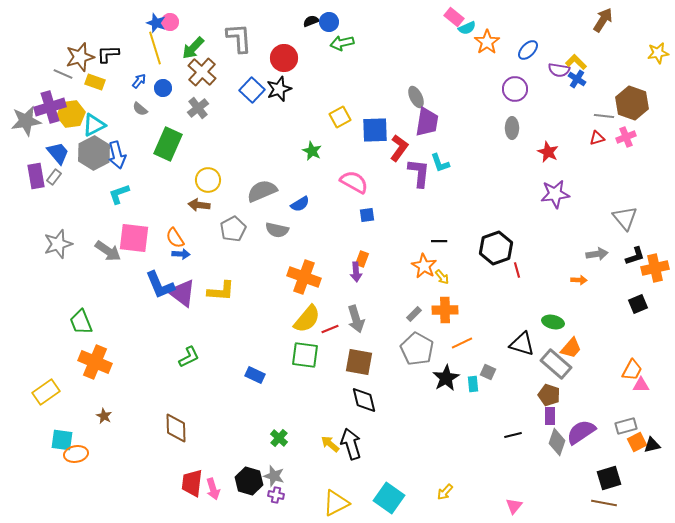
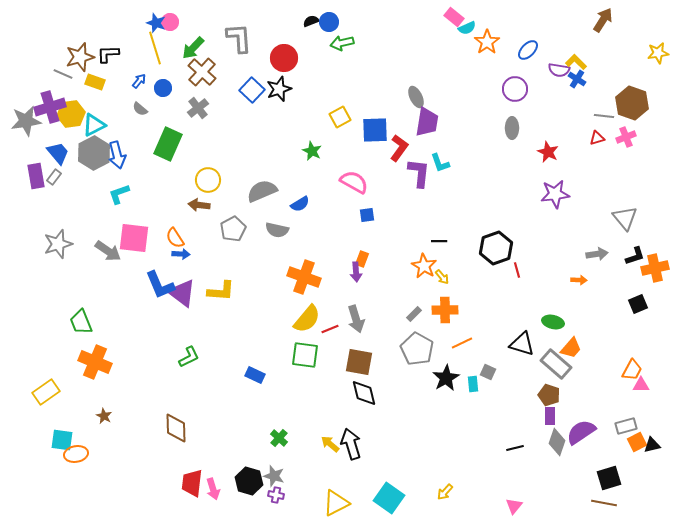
black diamond at (364, 400): moved 7 px up
black line at (513, 435): moved 2 px right, 13 px down
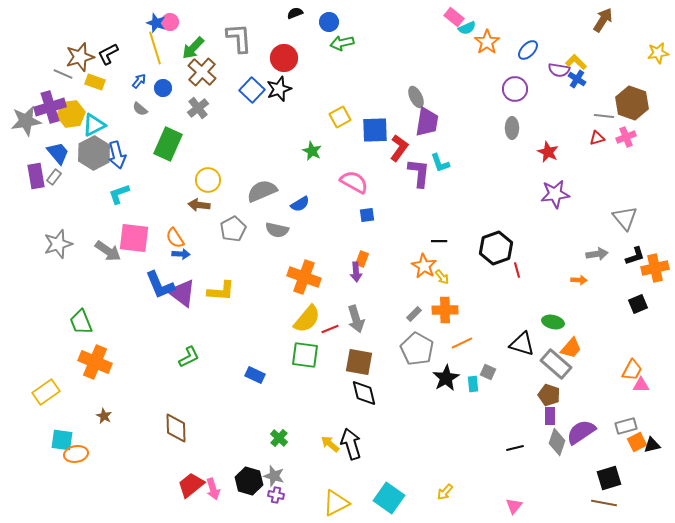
black semicircle at (311, 21): moved 16 px left, 8 px up
black L-shape at (108, 54): rotated 25 degrees counterclockwise
red trapezoid at (192, 483): moved 1 px left, 2 px down; rotated 44 degrees clockwise
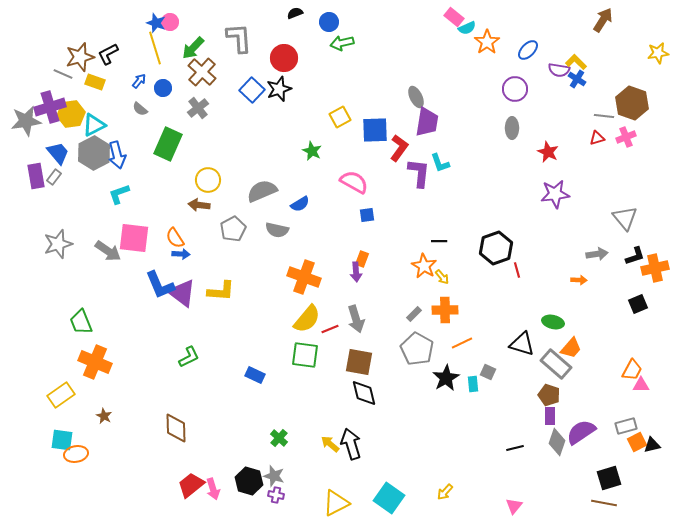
yellow rectangle at (46, 392): moved 15 px right, 3 px down
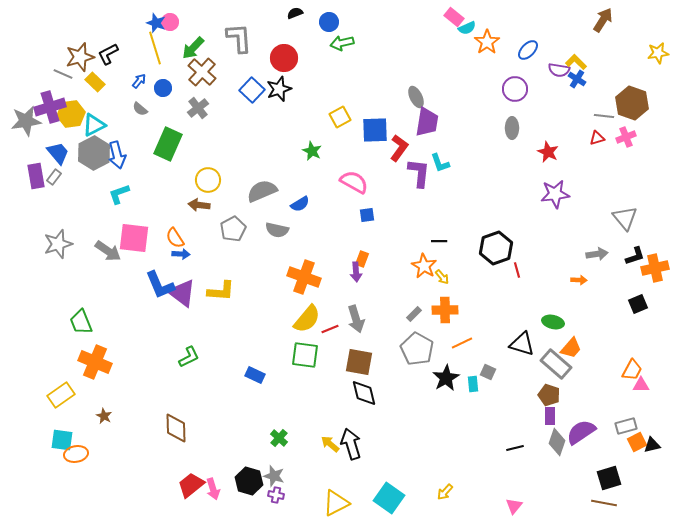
yellow rectangle at (95, 82): rotated 24 degrees clockwise
